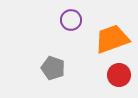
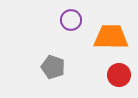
orange trapezoid: moved 1 px left, 2 px up; rotated 21 degrees clockwise
gray pentagon: moved 1 px up
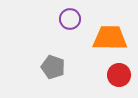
purple circle: moved 1 px left, 1 px up
orange trapezoid: moved 1 px left, 1 px down
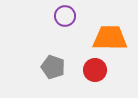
purple circle: moved 5 px left, 3 px up
red circle: moved 24 px left, 5 px up
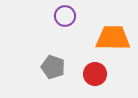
orange trapezoid: moved 3 px right
red circle: moved 4 px down
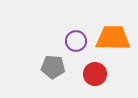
purple circle: moved 11 px right, 25 px down
gray pentagon: rotated 15 degrees counterclockwise
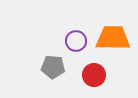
red circle: moved 1 px left, 1 px down
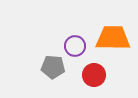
purple circle: moved 1 px left, 5 px down
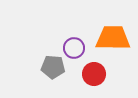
purple circle: moved 1 px left, 2 px down
red circle: moved 1 px up
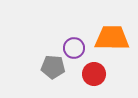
orange trapezoid: moved 1 px left
